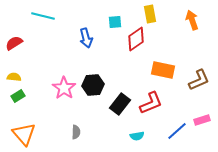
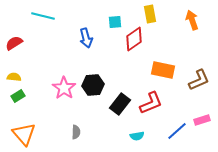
red diamond: moved 2 px left
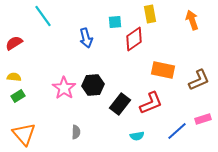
cyan line: rotated 40 degrees clockwise
pink rectangle: moved 1 px right, 1 px up
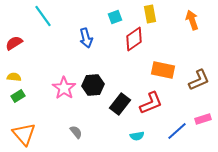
cyan square: moved 5 px up; rotated 16 degrees counterclockwise
gray semicircle: rotated 40 degrees counterclockwise
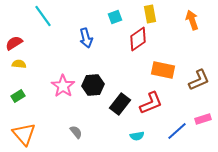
red diamond: moved 4 px right
yellow semicircle: moved 5 px right, 13 px up
pink star: moved 1 px left, 2 px up
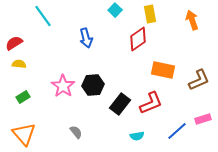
cyan square: moved 7 px up; rotated 24 degrees counterclockwise
green rectangle: moved 5 px right, 1 px down
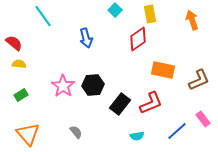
red semicircle: rotated 72 degrees clockwise
green rectangle: moved 2 px left, 2 px up
pink rectangle: rotated 70 degrees clockwise
orange triangle: moved 4 px right
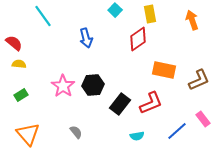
orange rectangle: moved 1 px right
